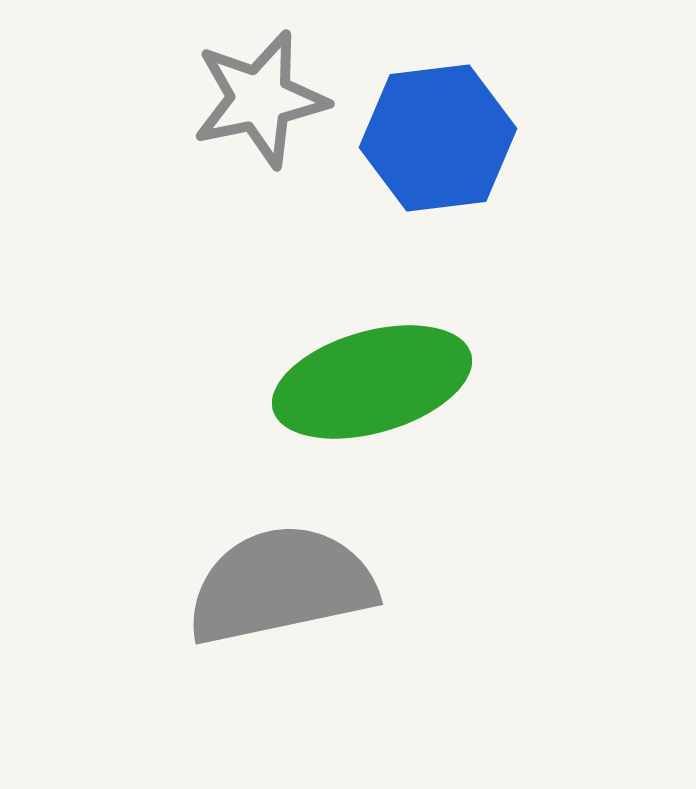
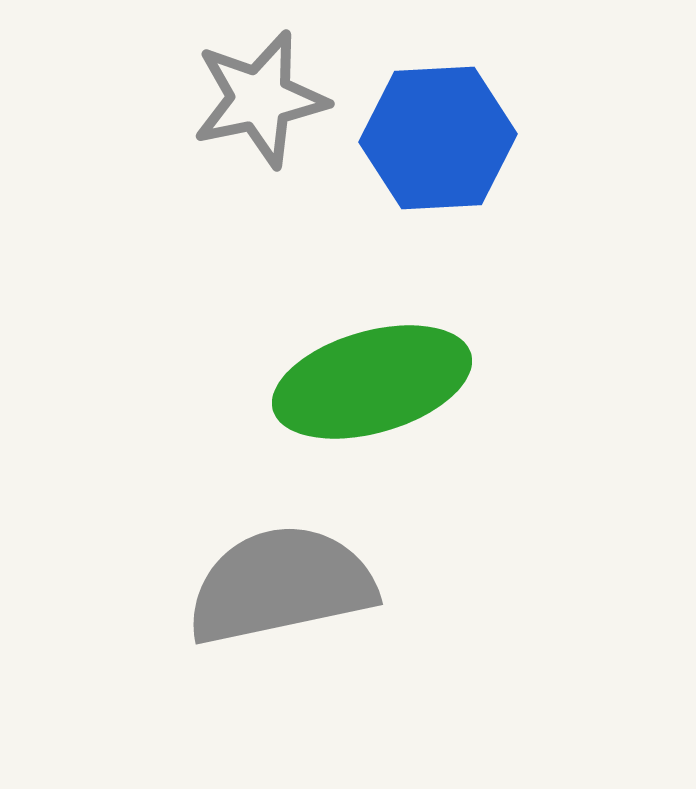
blue hexagon: rotated 4 degrees clockwise
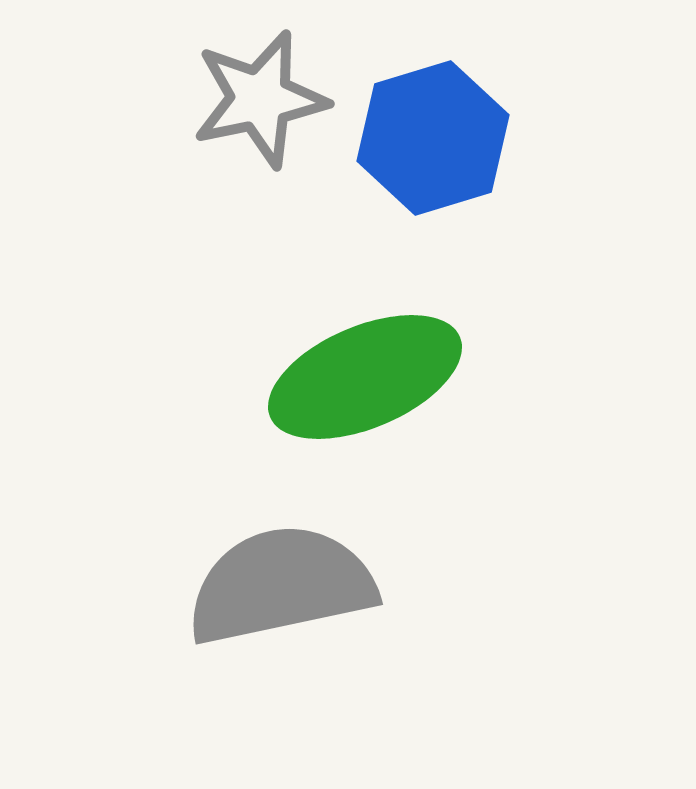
blue hexagon: moved 5 px left; rotated 14 degrees counterclockwise
green ellipse: moved 7 px left, 5 px up; rotated 7 degrees counterclockwise
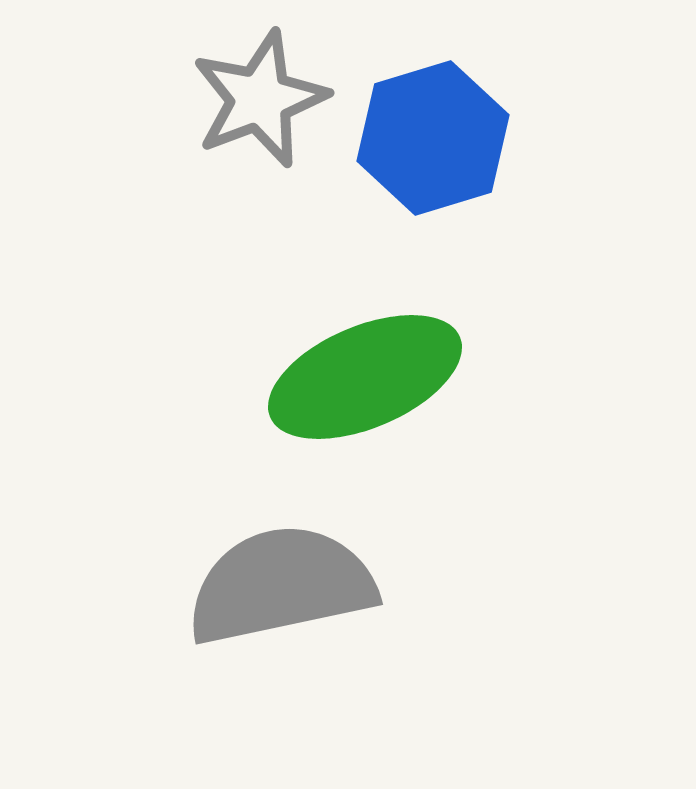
gray star: rotated 9 degrees counterclockwise
